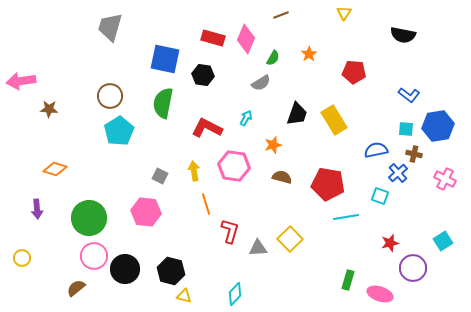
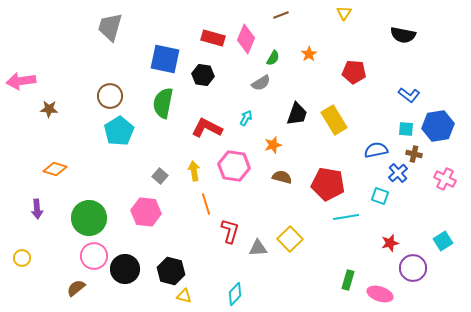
gray square at (160, 176): rotated 14 degrees clockwise
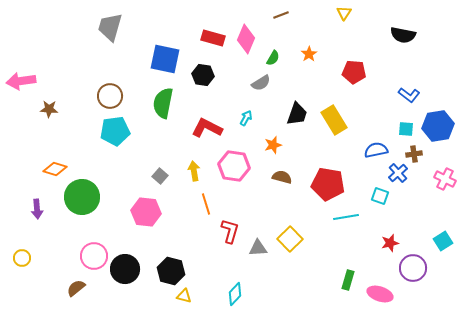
cyan pentagon at (119, 131): moved 4 px left; rotated 24 degrees clockwise
brown cross at (414, 154): rotated 21 degrees counterclockwise
green circle at (89, 218): moved 7 px left, 21 px up
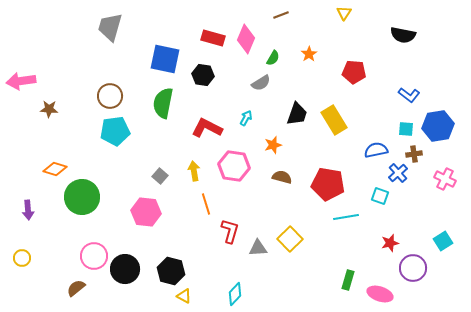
purple arrow at (37, 209): moved 9 px left, 1 px down
yellow triangle at (184, 296): rotated 14 degrees clockwise
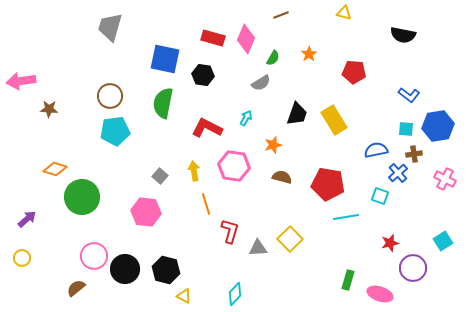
yellow triangle at (344, 13): rotated 49 degrees counterclockwise
purple arrow at (28, 210): moved 1 px left, 9 px down; rotated 126 degrees counterclockwise
black hexagon at (171, 271): moved 5 px left, 1 px up
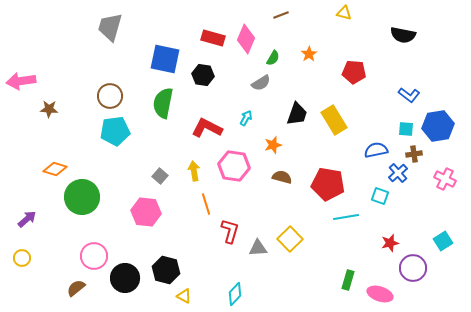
black circle at (125, 269): moved 9 px down
